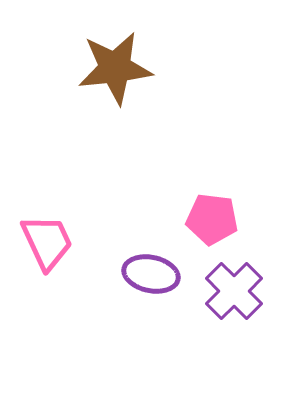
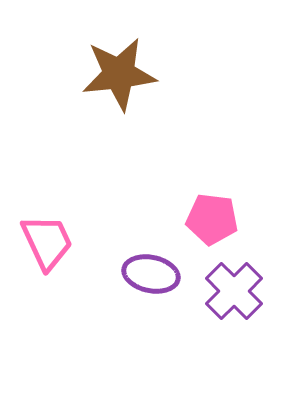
brown star: moved 4 px right, 6 px down
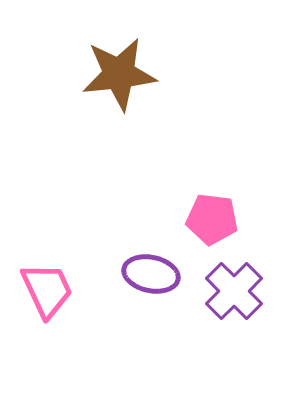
pink trapezoid: moved 48 px down
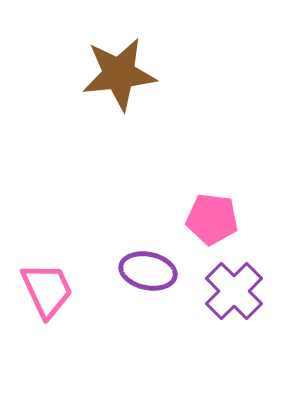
purple ellipse: moved 3 px left, 3 px up
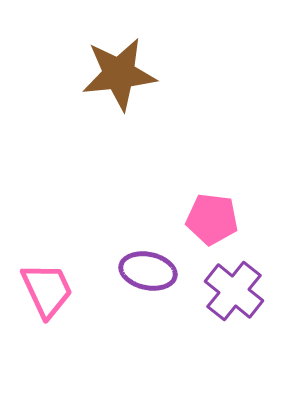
purple cross: rotated 6 degrees counterclockwise
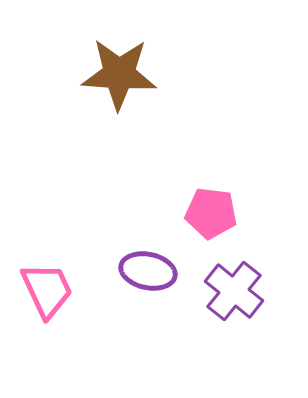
brown star: rotated 10 degrees clockwise
pink pentagon: moved 1 px left, 6 px up
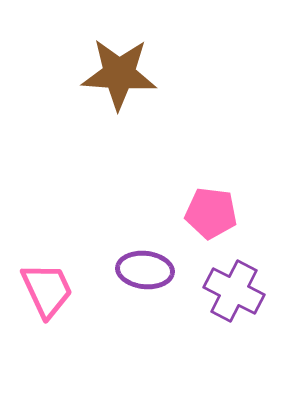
purple ellipse: moved 3 px left, 1 px up; rotated 6 degrees counterclockwise
purple cross: rotated 12 degrees counterclockwise
